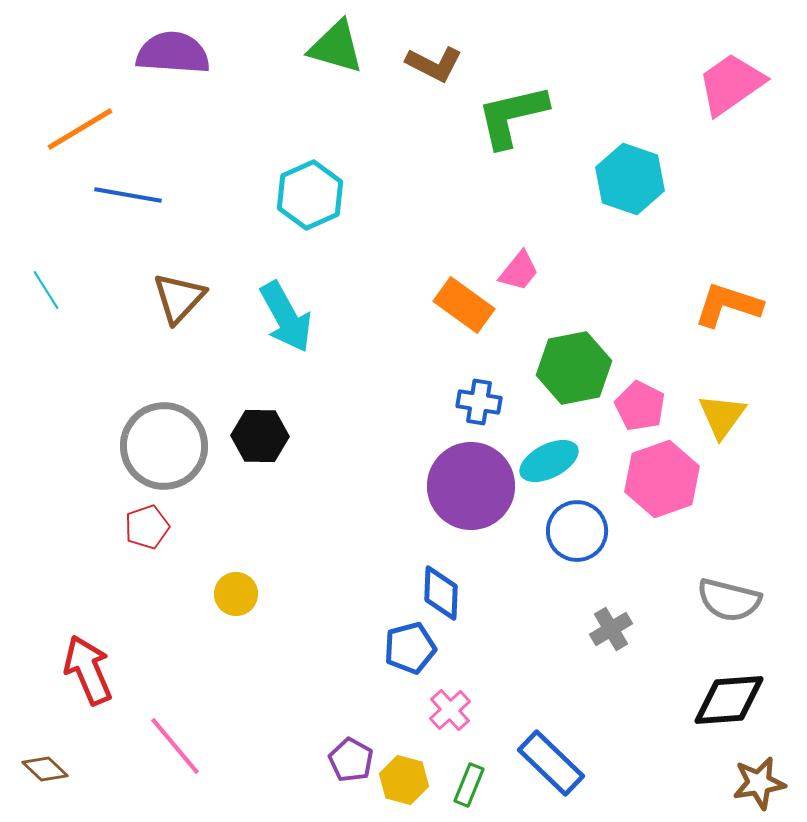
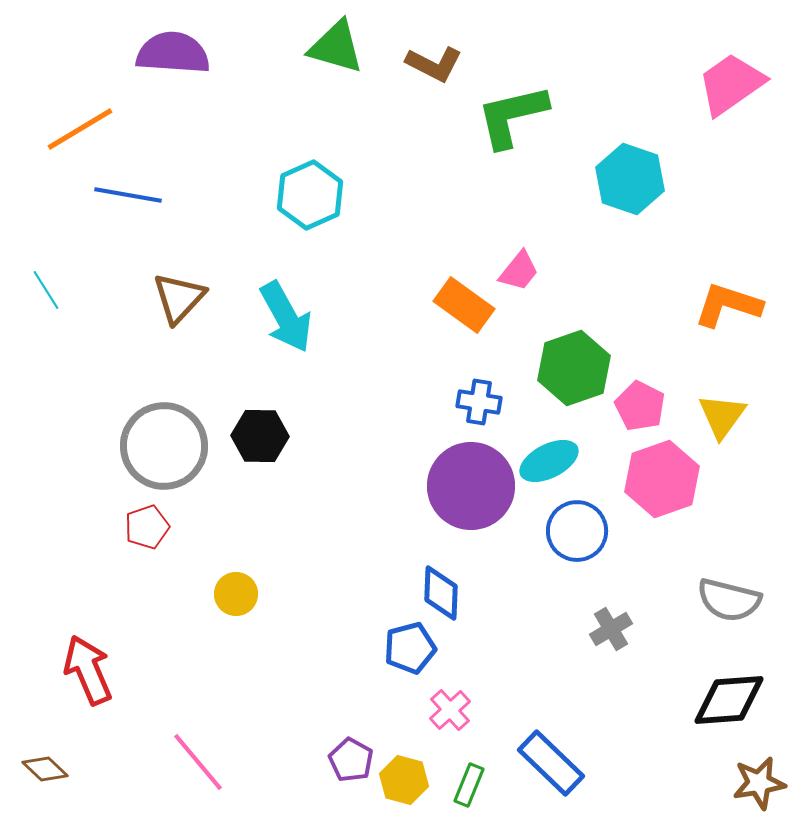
green hexagon at (574, 368): rotated 8 degrees counterclockwise
pink line at (175, 746): moved 23 px right, 16 px down
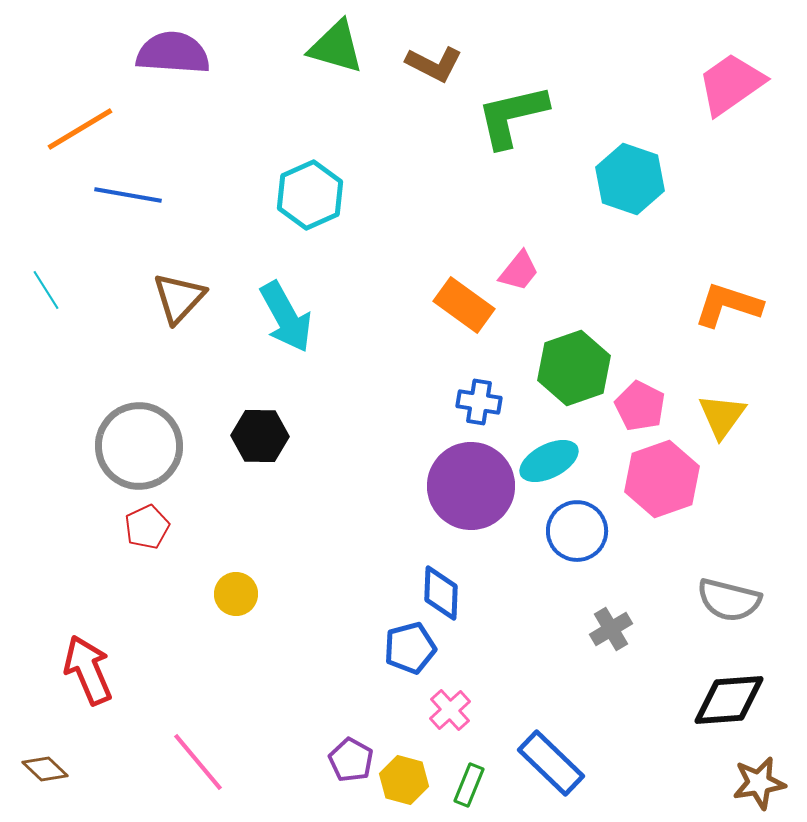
gray circle at (164, 446): moved 25 px left
red pentagon at (147, 527): rotated 6 degrees counterclockwise
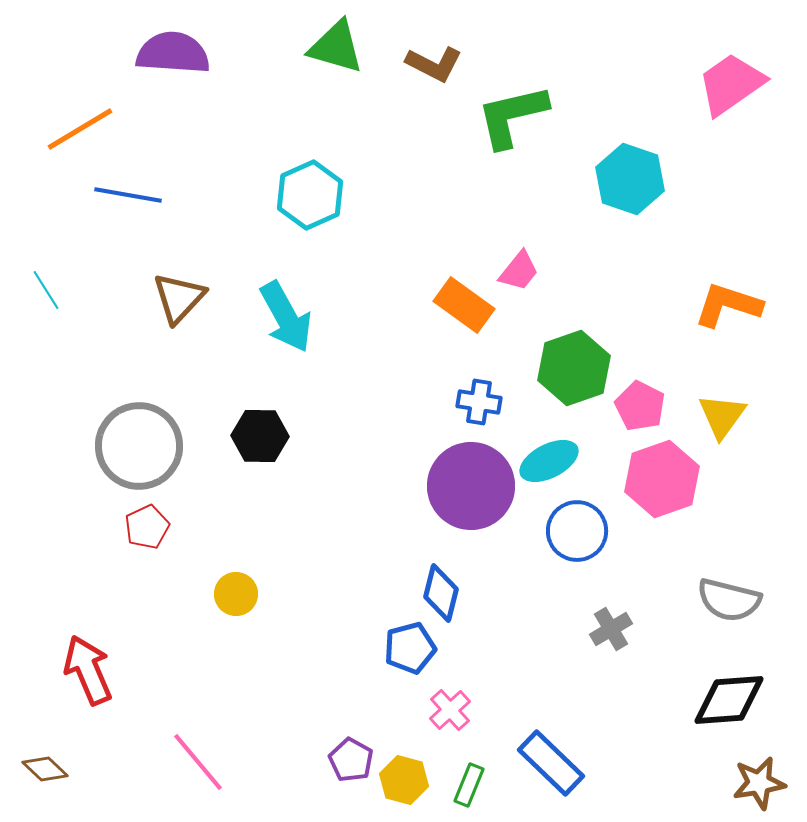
blue diamond at (441, 593): rotated 12 degrees clockwise
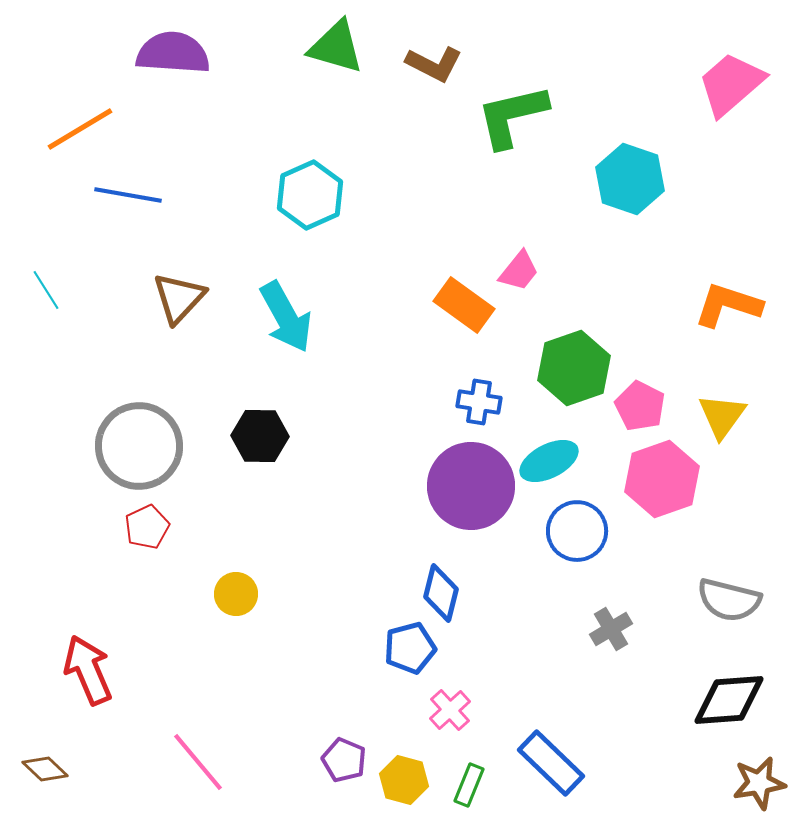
pink trapezoid at (731, 84): rotated 6 degrees counterclockwise
purple pentagon at (351, 760): moved 7 px left; rotated 6 degrees counterclockwise
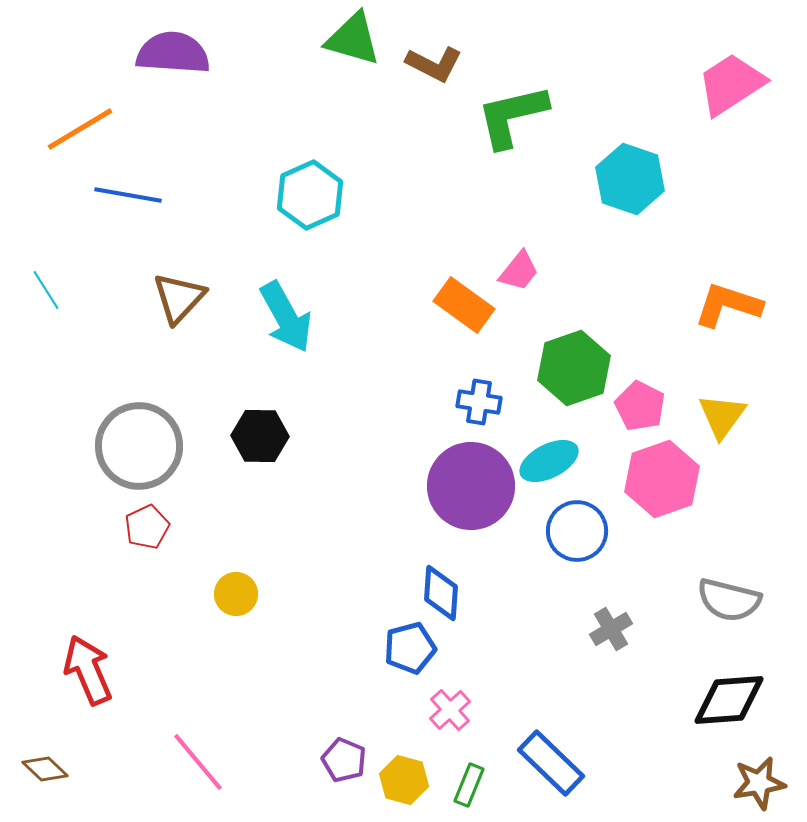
green triangle at (336, 47): moved 17 px right, 8 px up
pink trapezoid at (731, 84): rotated 8 degrees clockwise
blue diamond at (441, 593): rotated 10 degrees counterclockwise
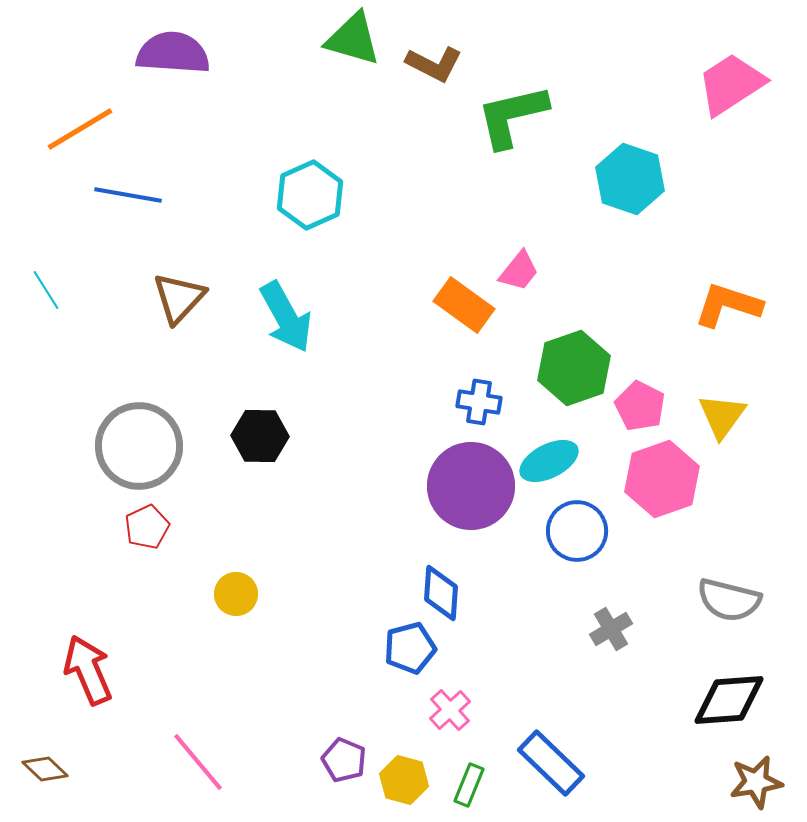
brown star at (759, 783): moved 3 px left, 1 px up
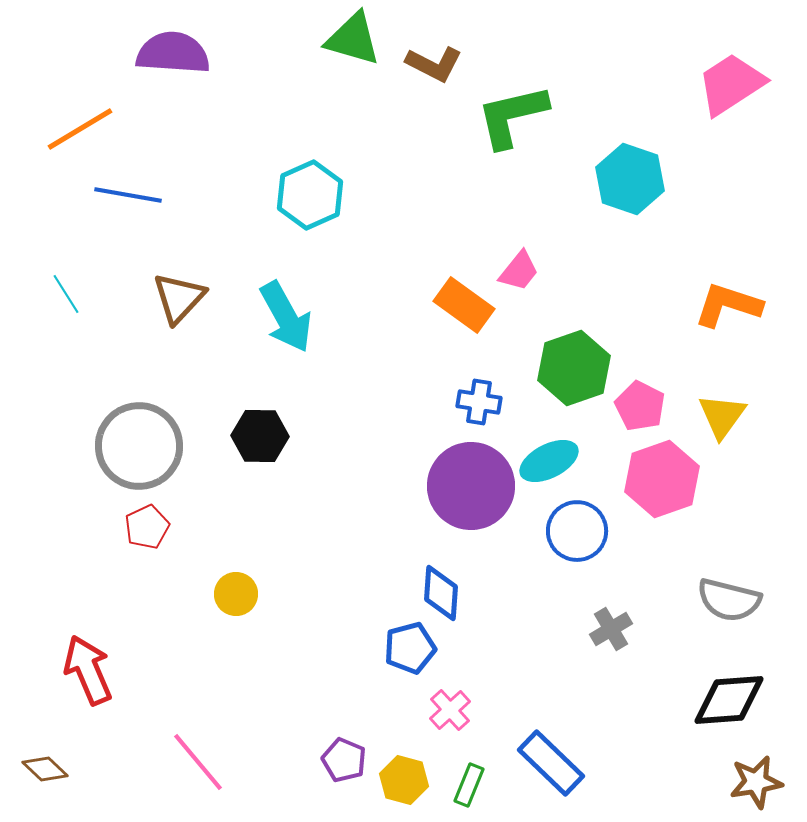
cyan line at (46, 290): moved 20 px right, 4 px down
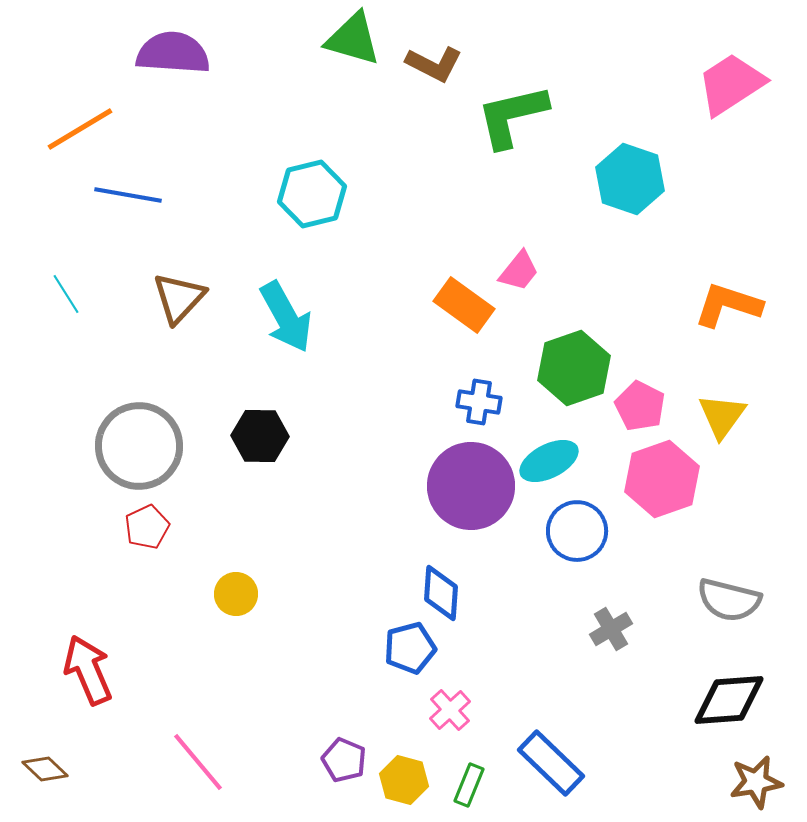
cyan hexagon at (310, 195): moved 2 px right, 1 px up; rotated 10 degrees clockwise
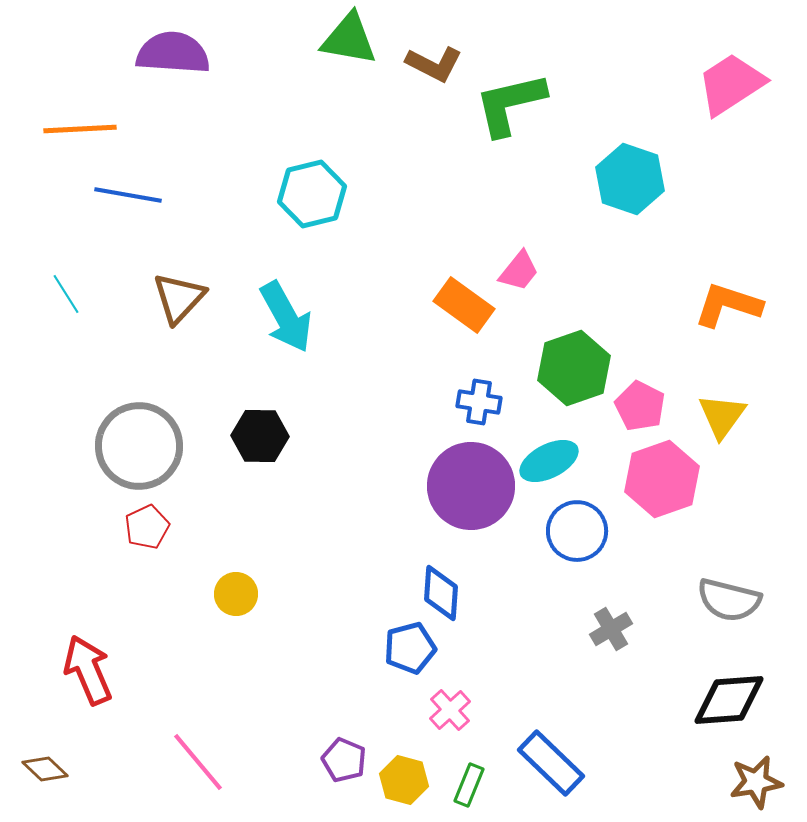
green triangle at (353, 39): moved 4 px left; rotated 6 degrees counterclockwise
green L-shape at (512, 116): moved 2 px left, 12 px up
orange line at (80, 129): rotated 28 degrees clockwise
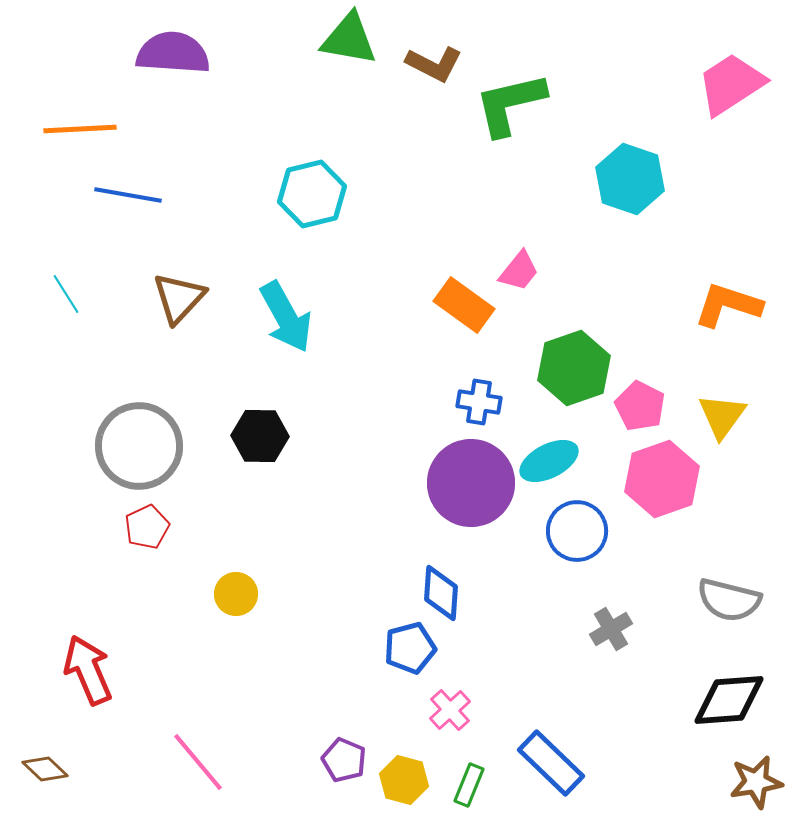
purple circle at (471, 486): moved 3 px up
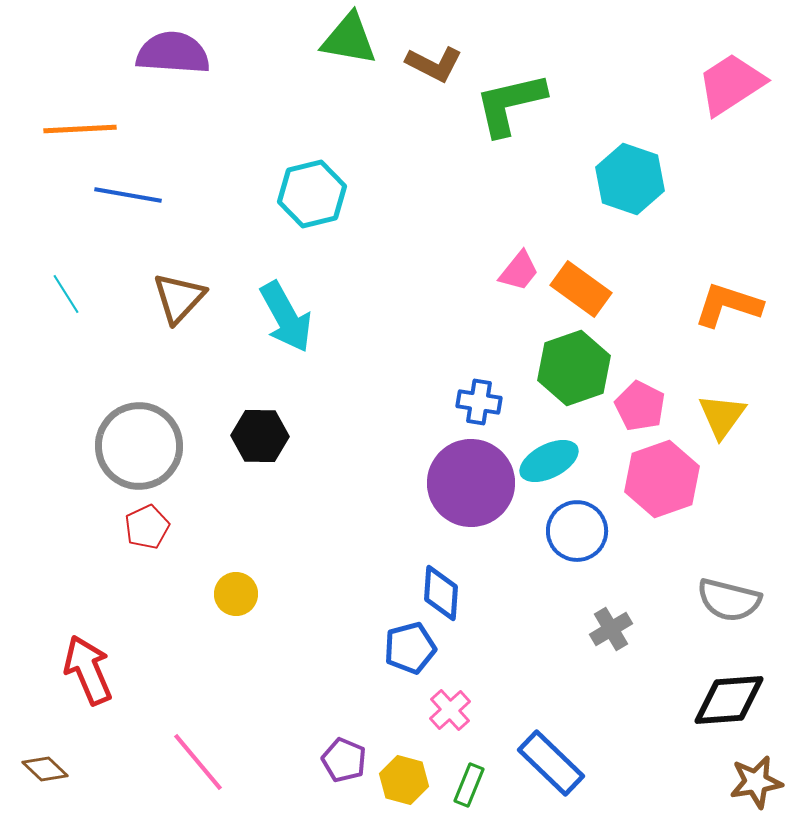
orange rectangle at (464, 305): moved 117 px right, 16 px up
